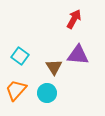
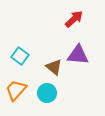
red arrow: rotated 18 degrees clockwise
brown triangle: rotated 18 degrees counterclockwise
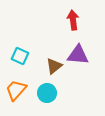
red arrow: moved 1 px left, 1 px down; rotated 54 degrees counterclockwise
cyan square: rotated 12 degrees counterclockwise
brown triangle: moved 1 px up; rotated 42 degrees clockwise
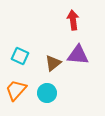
brown triangle: moved 1 px left, 3 px up
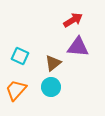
red arrow: rotated 66 degrees clockwise
purple triangle: moved 8 px up
cyan circle: moved 4 px right, 6 px up
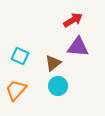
cyan circle: moved 7 px right, 1 px up
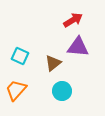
cyan circle: moved 4 px right, 5 px down
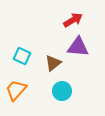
cyan square: moved 2 px right
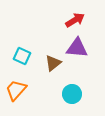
red arrow: moved 2 px right
purple triangle: moved 1 px left, 1 px down
cyan circle: moved 10 px right, 3 px down
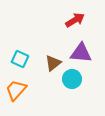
purple triangle: moved 4 px right, 5 px down
cyan square: moved 2 px left, 3 px down
cyan circle: moved 15 px up
